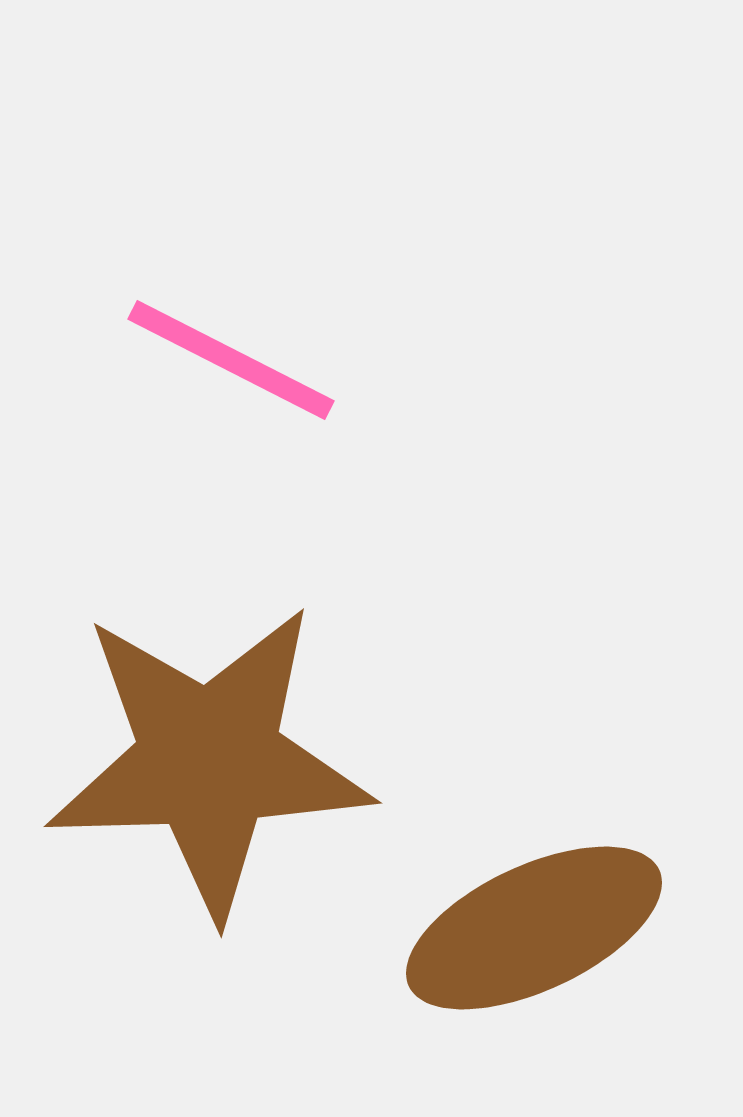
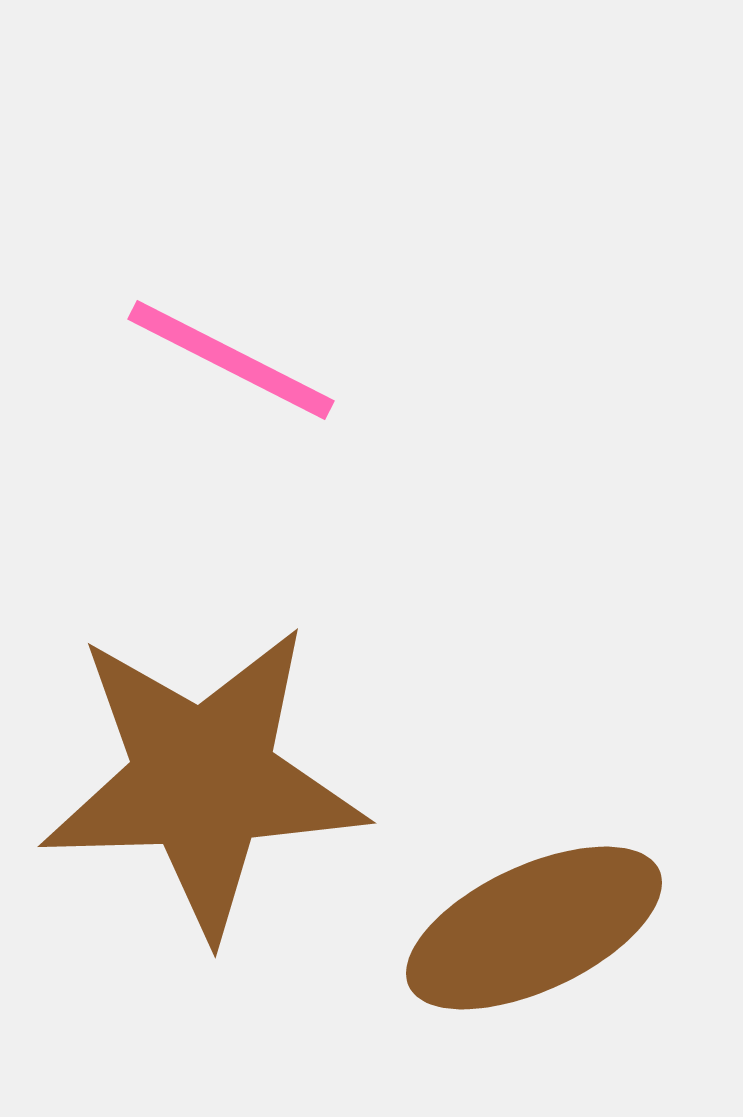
brown star: moved 6 px left, 20 px down
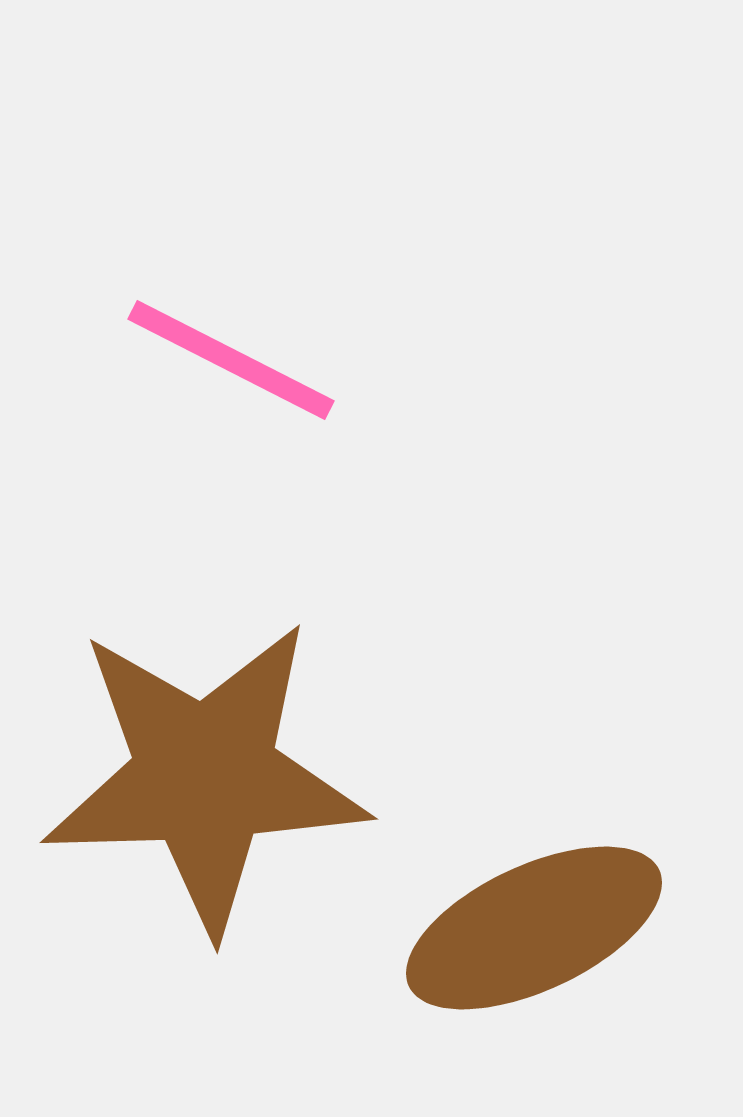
brown star: moved 2 px right, 4 px up
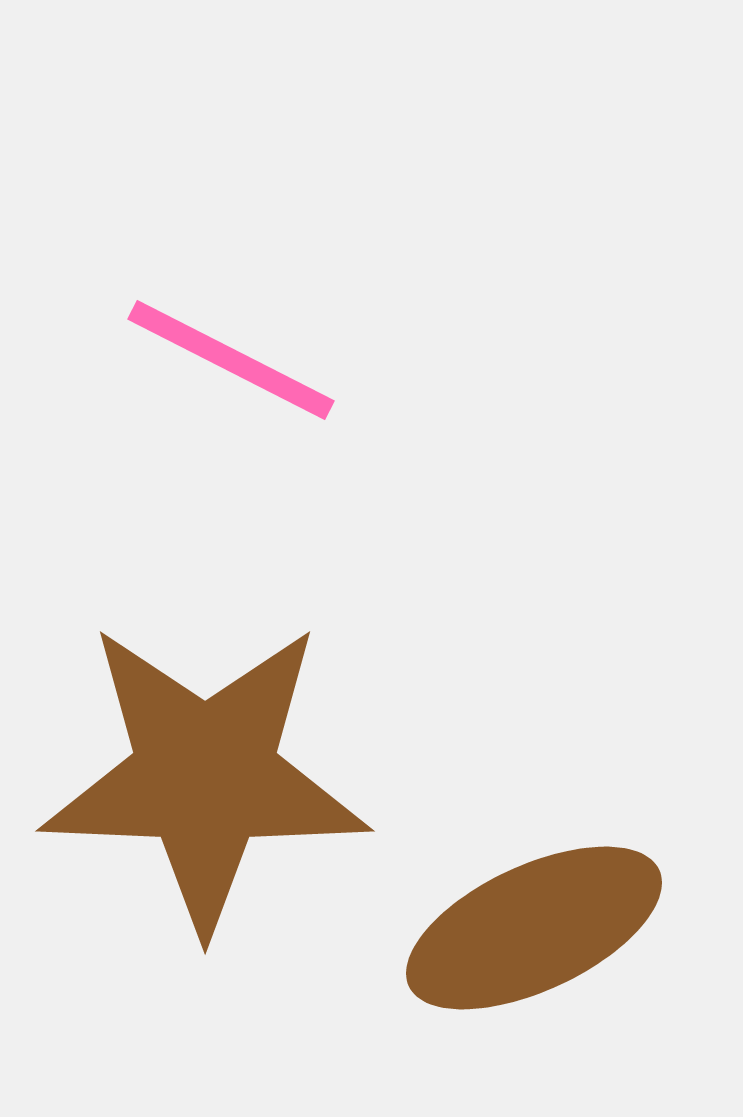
brown star: rotated 4 degrees clockwise
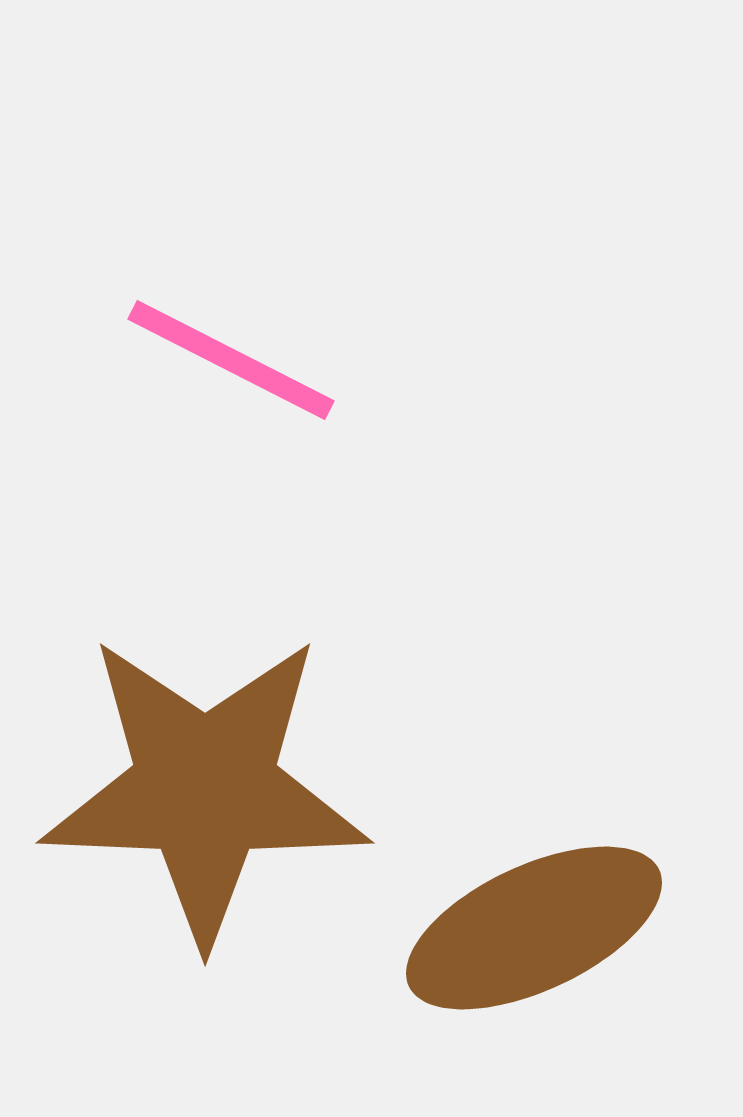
brown star: moved 12 px down
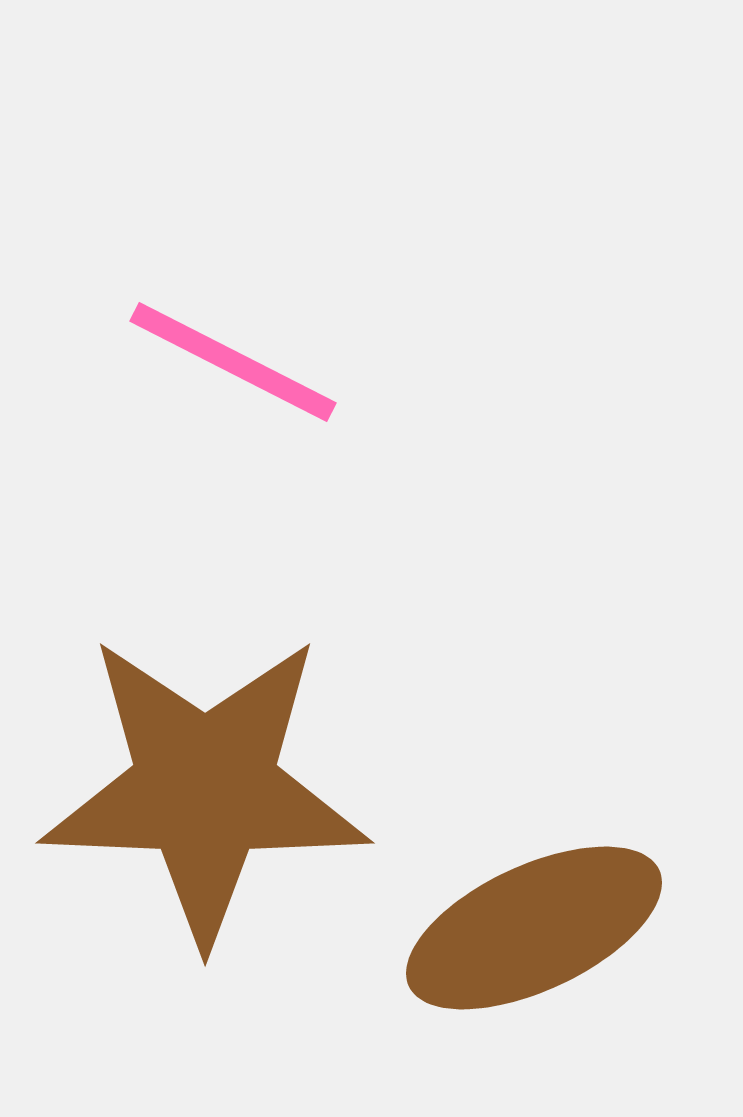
pink line: moved 2 px right, 2 px down
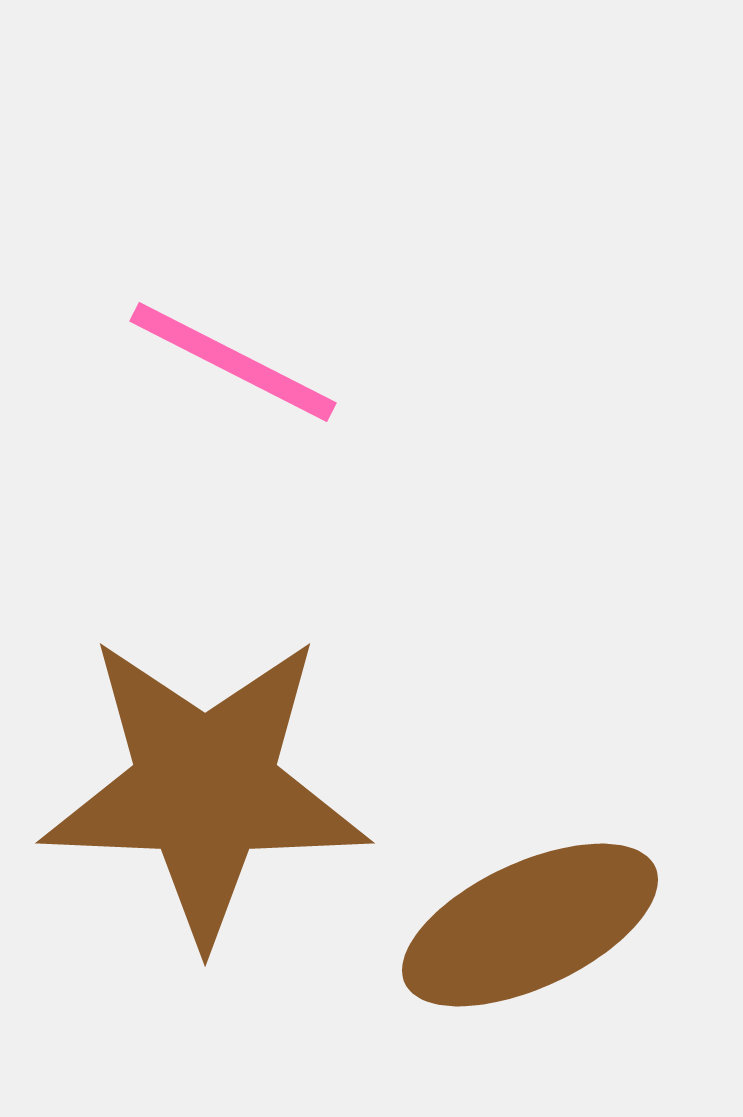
brown ellipse: moved 4 px left, 3 px up
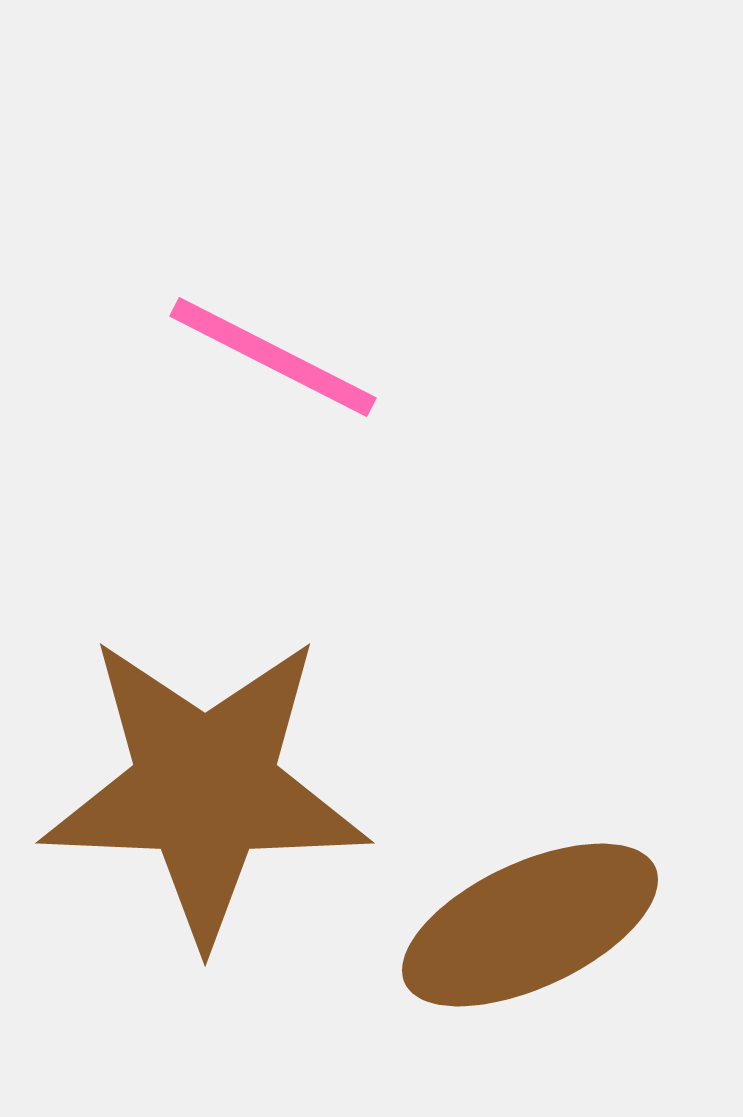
pink line: moved 40 px right, 5 px up
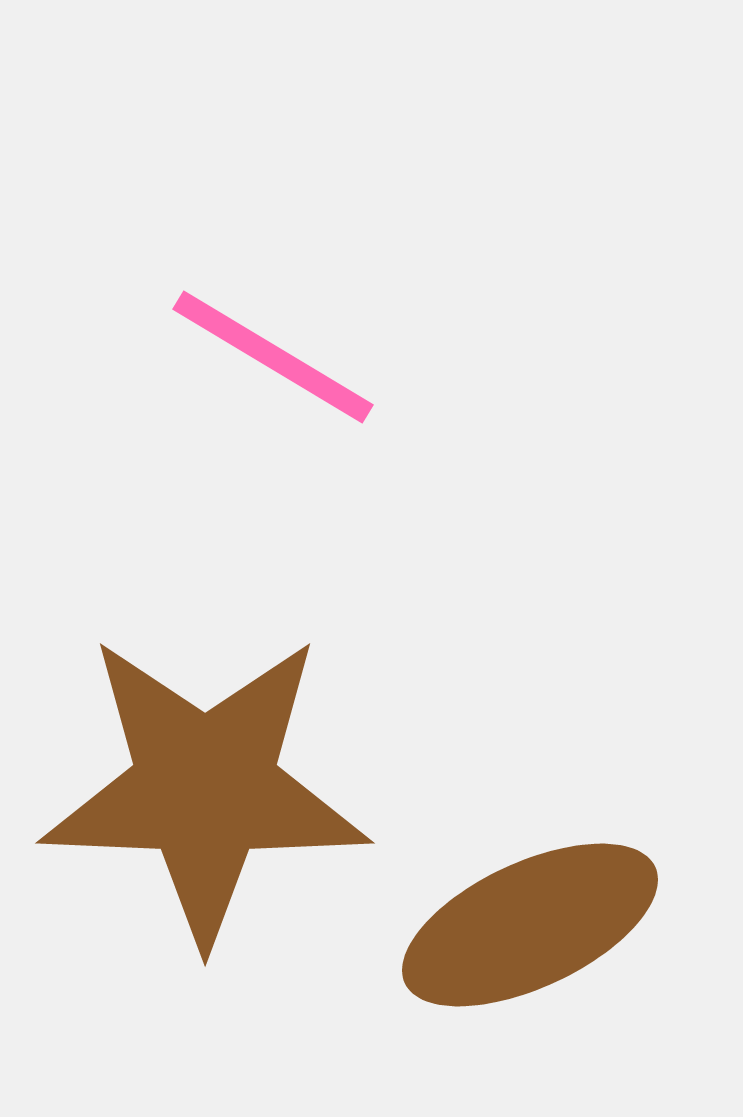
pink line: rotated 4 degrees clockwise
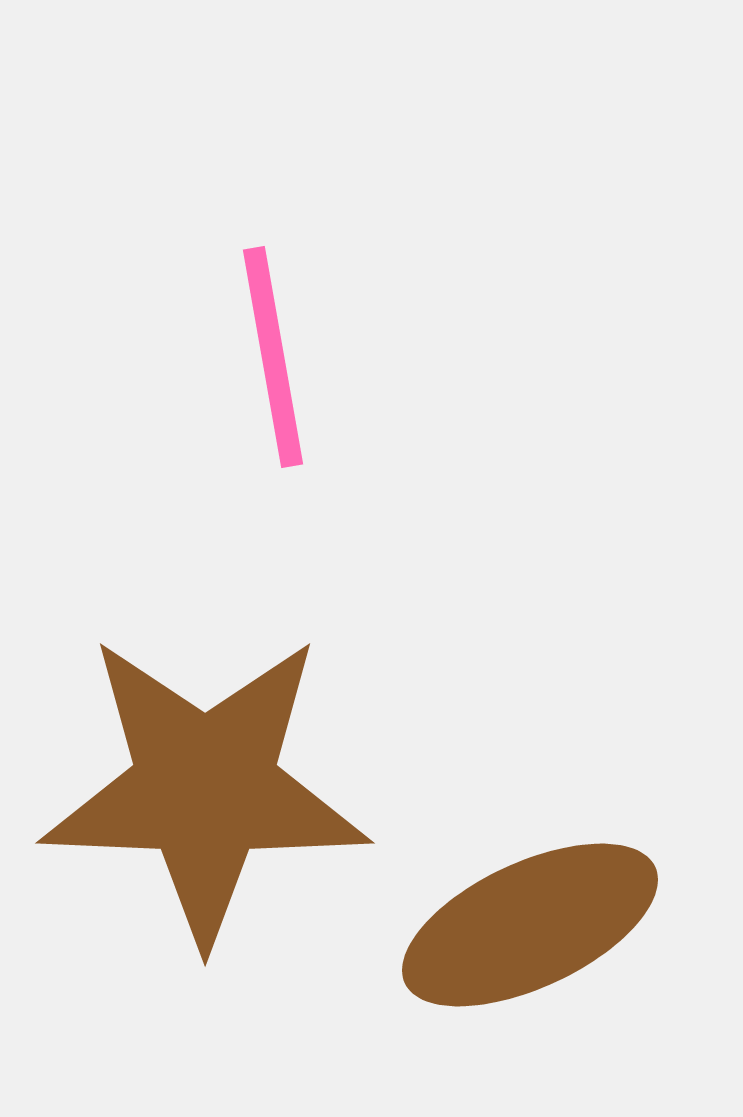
pink line: rotated 49 degrees clockwise
